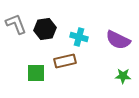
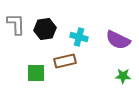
gray L-shape: rotated 20 degrees clockwise
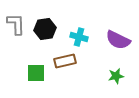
green star: moved 7 px left; rotated 14 degrees counterclockwise
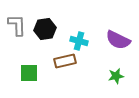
gray L-shape: moved 1 px right, 1 px down
cyan cross: moved 4 px down
green square: moved 7 px left
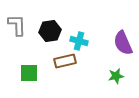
black hexagon: moved 5 px right, 2 px down
purple semicircle: moved 5 px right, 3 px down; rotated 40 degrees clockwise
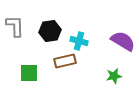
gray L-shape: moved 2 px left, 1 px down
purple semicircle: moved 2 px up; rotated 145 degrees clockwise
green star: moved 2 px left
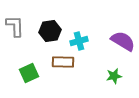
cyan cross: rotated 30 degrees counterclockwise
brown rectangle: moved 2 px left, 1 px down; rotated 15 degrees clockwise
green square: rotated 24 degrees counterclockwise
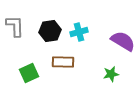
cyan cross: moved 9 px up
green star: moved 3 px left, 2 px up
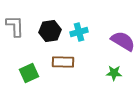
green star: moved 3 px right, 1 px up; rotated 14 degrees clockwise
